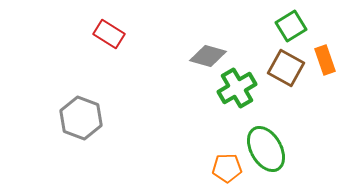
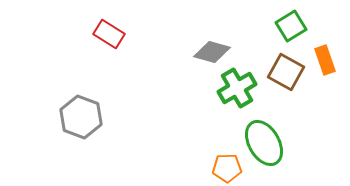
gray diamond: moved 4 px right, 4 px up
brown square: moved 4 px down
gray hexagon: moved 1 px up
green ellipse: moved 2 px left, 6 px up
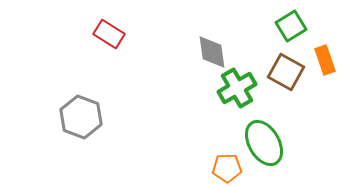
gray diamond: rotated 66 degrees clockwise
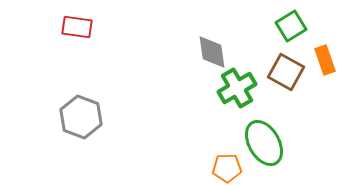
red rectangle: moved 32 px left, 7 px up; rotated 24 degrees counterclockwise
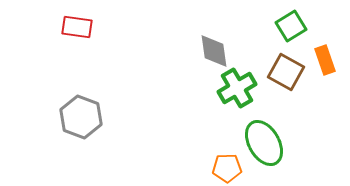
gray diamond: moved 2 px right, 1 px up
